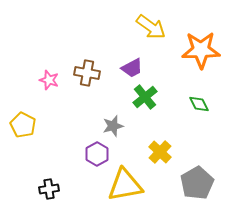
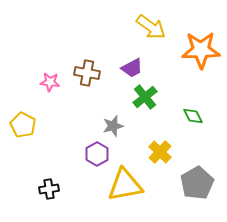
pink star: moved 1 px right, 2 px down; rotated 12 degrees counterclockwise
green diamond: moved 6 px left, 12 px down
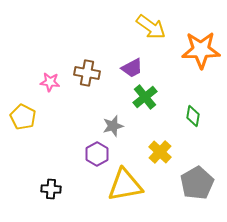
green diamond: rotated 35 degrees clockwise
yellow pentagon: moved 8 px up
black cross: moved 2 px right; rotated 12 degrees clockwise
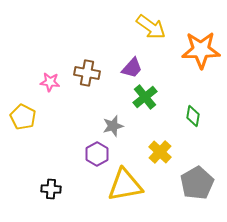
purple trapezoid: rotated 20 degrees counterclockwise
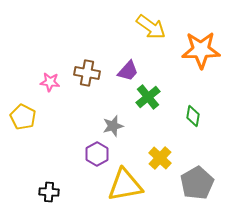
purple trapezoid: moved 4 px left, 3 px down
green cross: moved 3 px right
yellow cross: moved 6 px down
black cross: moved 2 px left, 3 px down
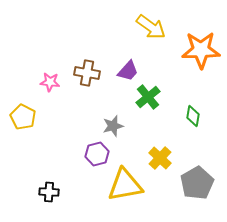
purple hexagon: rotated 15 degrees clockwise
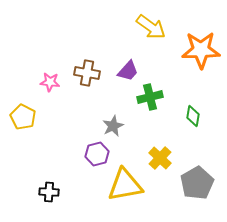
green cross: moved 2 px right; rotated 25 degrees clockwise
gray star: rotated 10 degrees counterclockwise
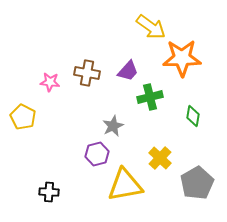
orange star: moved 19 px left, 8 px down
